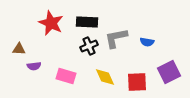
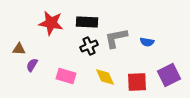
red star: rotated 15 degrees counterclockwise
purple semicircle: moved 2 px left, 1 px up; rotated 128 degrees clockwise
purple square: moved 3 px down
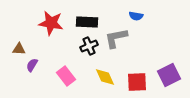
blue semicircle: moved 11 px left, 26 px up
pink rectangle: rotated 36 degrees clockwise
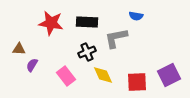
black cross: moved 2 px left, 6 px down
yellow diamond: moved 2 px left, 2 px up
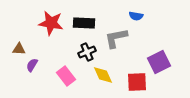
black rectangle: moved 3 px left, 1 px down
purple square: moved 10 px left, 13 px up
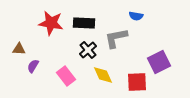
black cross: moved 1 px right, 2 px up; rotated 18 degrees counterclockwise
purple semicircle: moved 1 px right, 1 px down
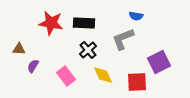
gray L-shape: moved 7 px right, 1 px down; rotated 10 degrees counterclockwise
